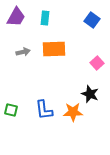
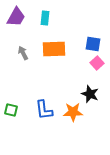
blue square: moved 1 px right, 24 px down; rotated 28 degrees counterclockwise
gray arrow: moved 1 px down; rotated 104 degrees counterclockwise
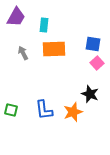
cyan rectangle: moved 1 px left, 7 px down
orange star: rotated 18 degrees counterclockwise
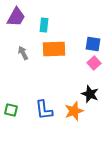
pink square: moved 3 px left
orange star: moved 1 px right, 1 px up
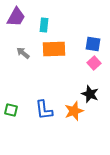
gray arrow: rotated 24 degrees counterclockwise
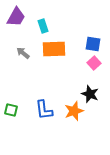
cyan rectangle: moved 1 px left, 1 px down; rotated 24 degrees counterclockwise
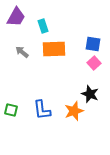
gray arrow: moved 1 px left, 1 px up
blue L-shape: moved 2 px left
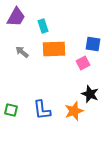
pink square: moved 11 px left; rotated 16 degrees clockwise
